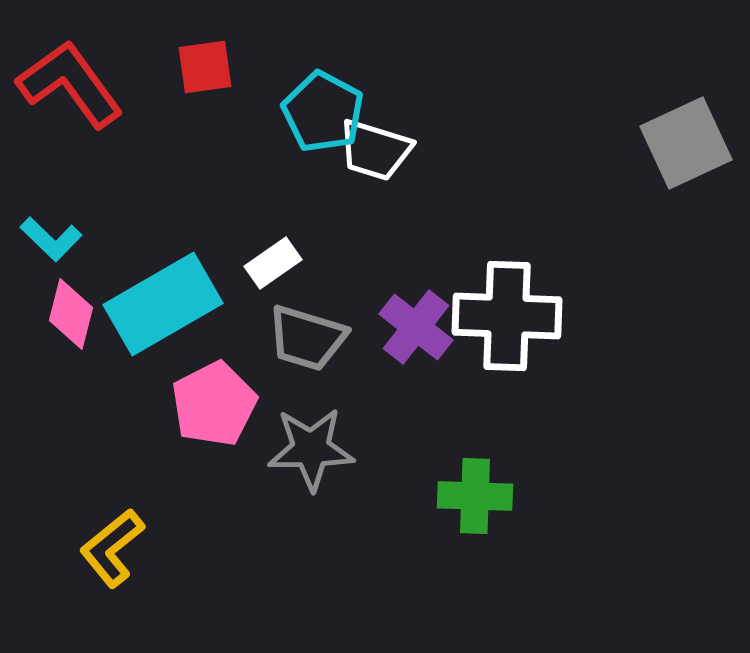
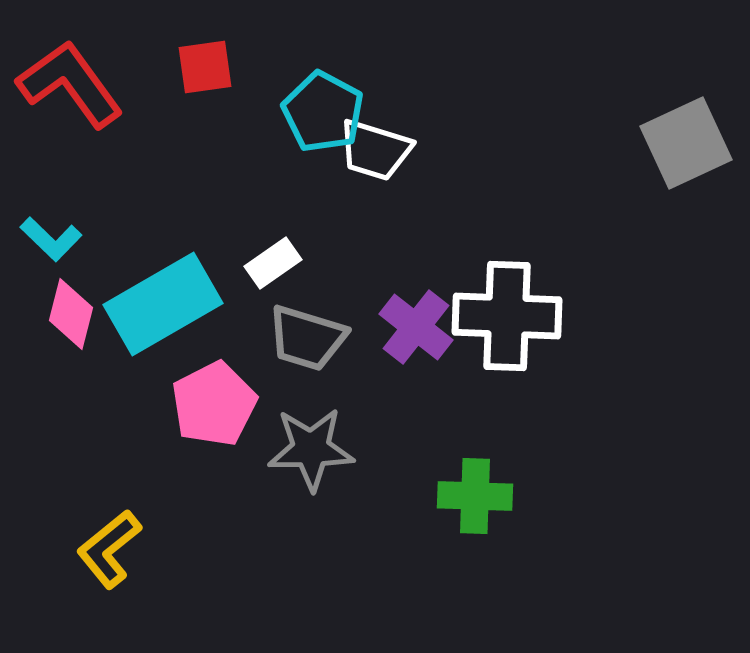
yellow L-shape: moved 3 px left, 1 px down
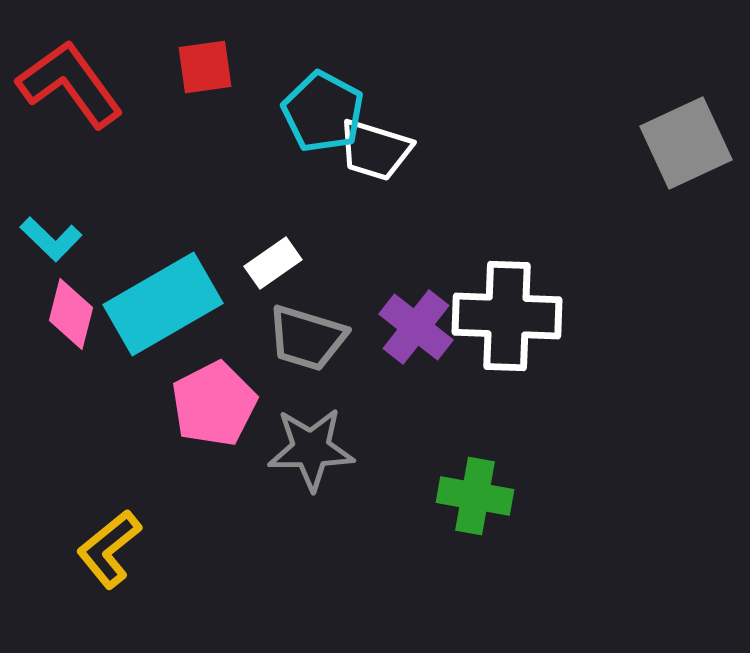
green cross: rotated 8 degrees clockwise
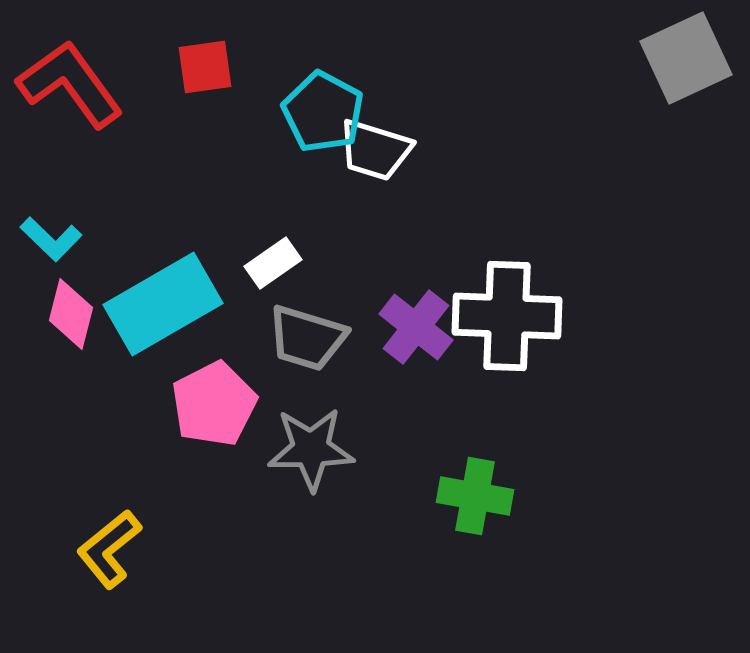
gray square: moved 85 px up
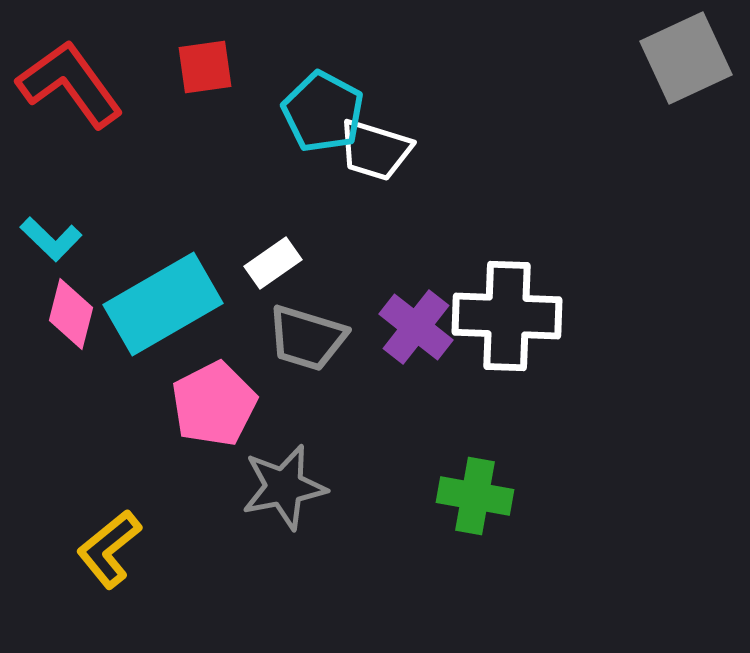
gray star: moved 27 px left, 38 px down; rotated 10 degrees counterclockwise
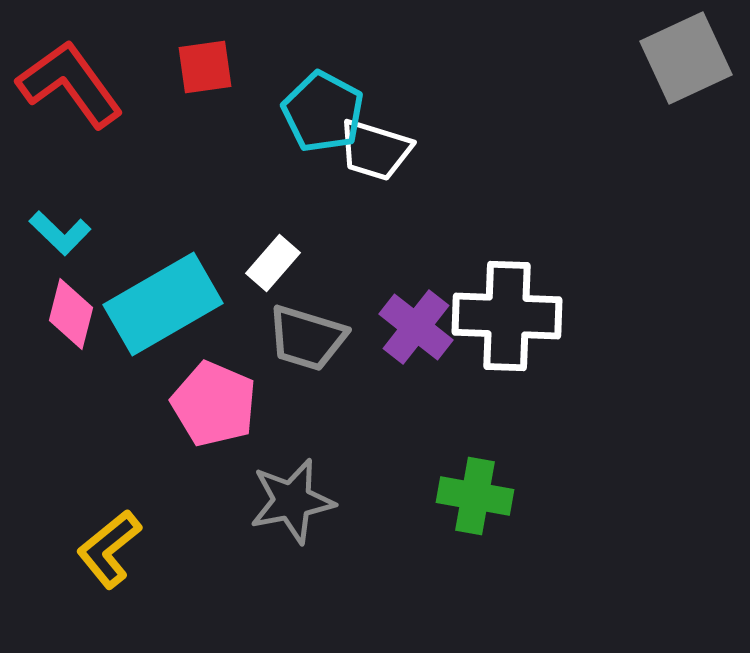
cyan L-shape: moved 9 px right, 6 px up
white rectangle: rotated 14 degrees counterclockwise
pink pentagon: rotated 22 degrees counterclockwise
gray star: moved 8 px right, 14 px down
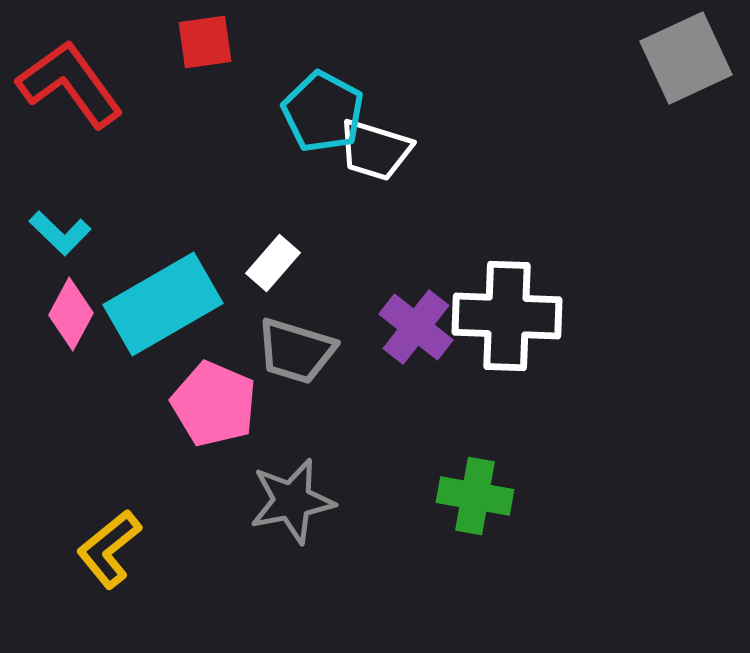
red square: moved 25 px up
pink diamond: rotated 14 degrees clockwise
gray trapezoid: moved 11 px left, 13 px down
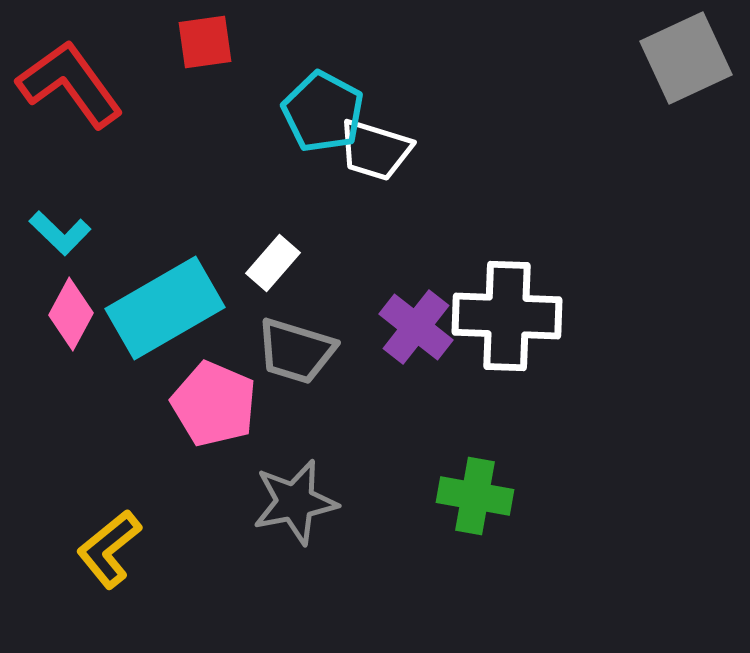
cyan rectangle: moved 2 px right, 4 px down
gray star: moved 3 px right, 1 px down
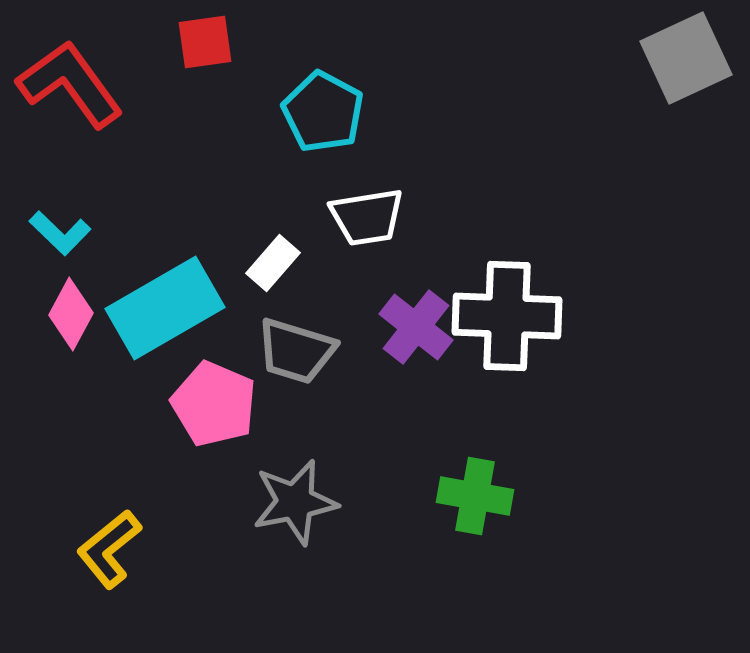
white trapezoid: moved 8 px left, 67 px down; rotated 26 degrees counterclockwise
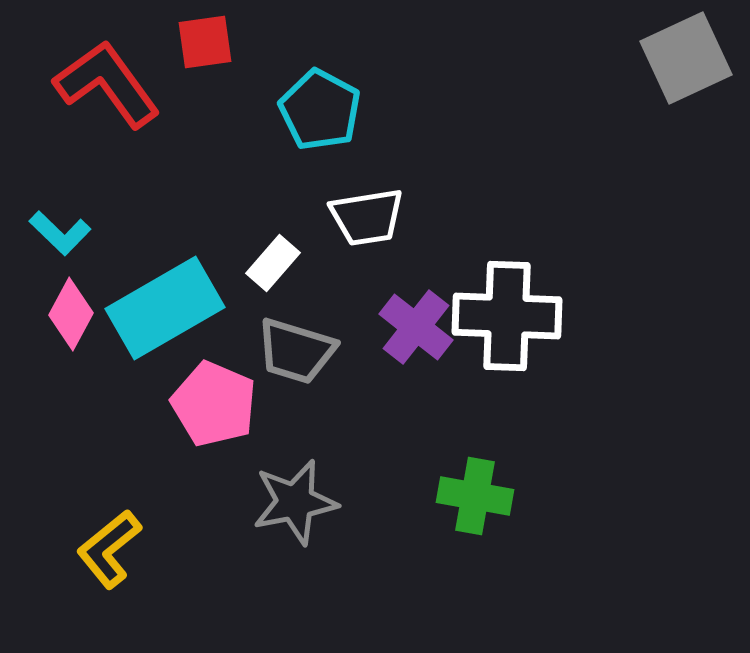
red L-shape: moved 37 px right
cyan pentagon: moved 3 px left, 2 px up
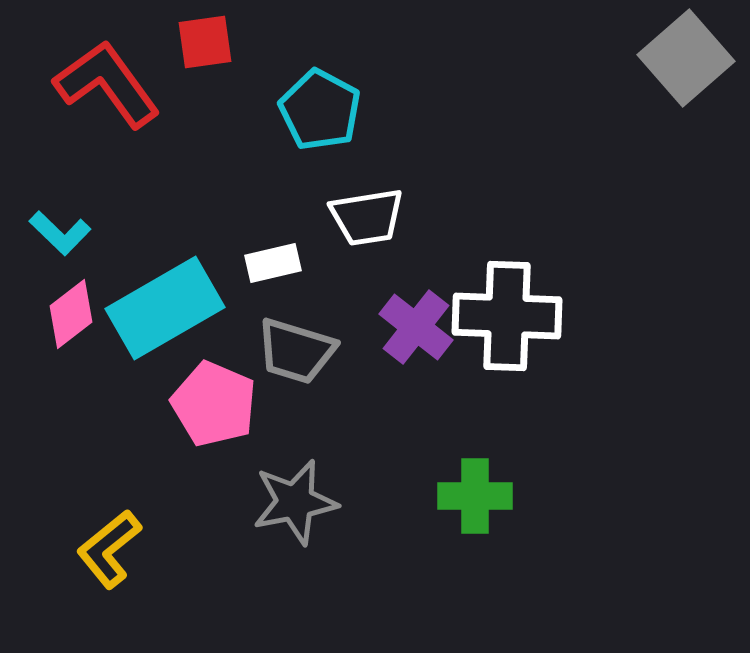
gray square: rotated 16 degrees counterclockwise
white rectangle: rotated 36 degrees clockwise
pink diamond: rotated 24 degrees clockwise
green cross: rotated 10 degrees counterclockwise
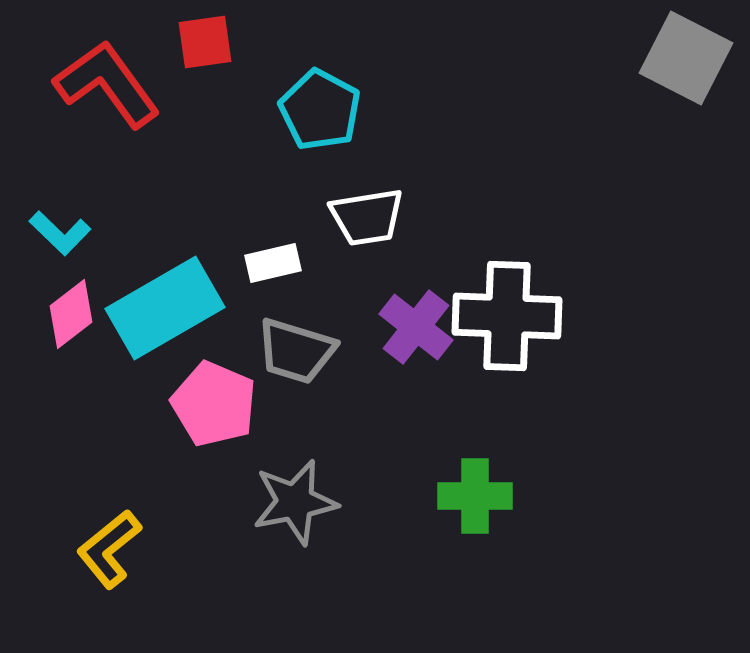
gray square: rotated 22 degrees counterclockwise
